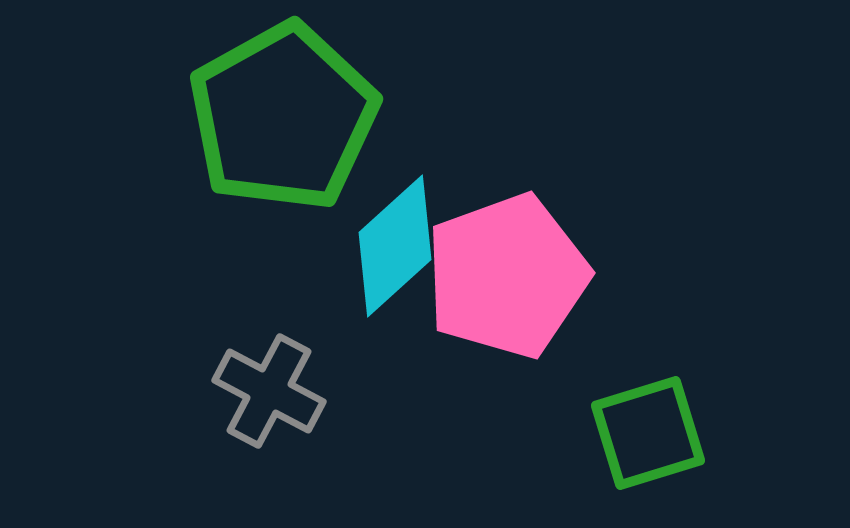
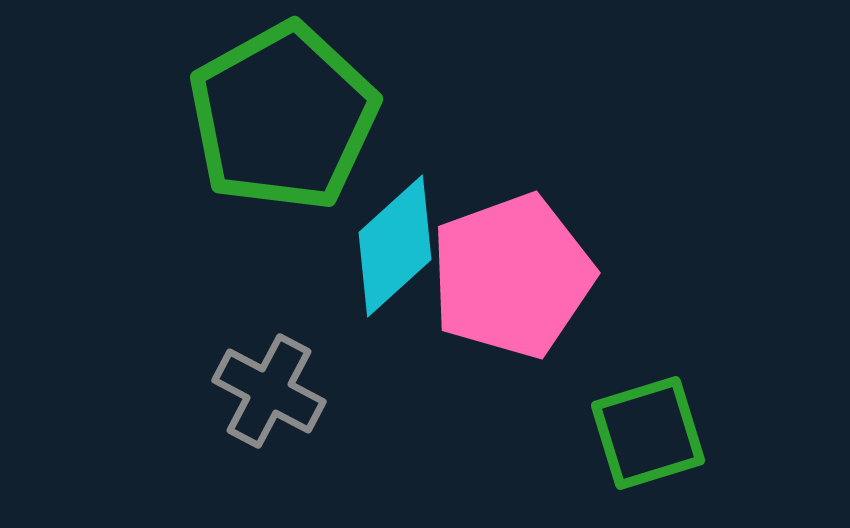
pink pentagon: moved 5 px right
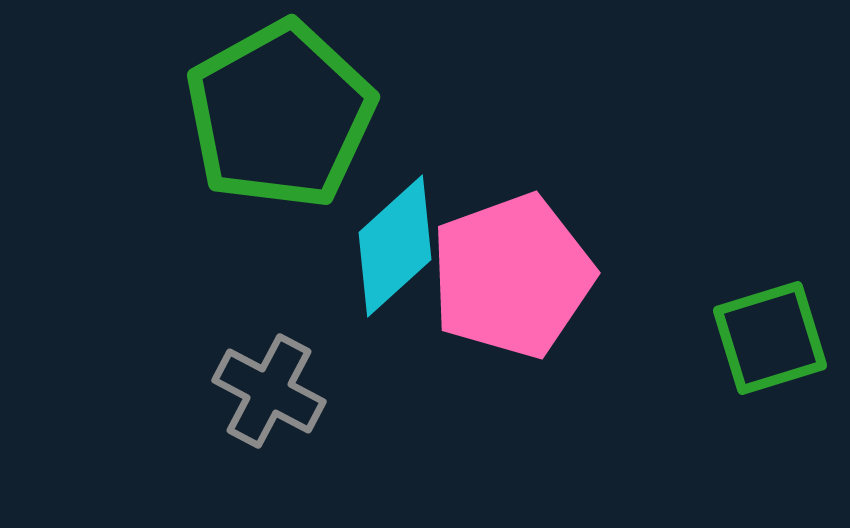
green pentagon: moved 3 px left, 2 px up
green square: moved 122 px right, 95 px up
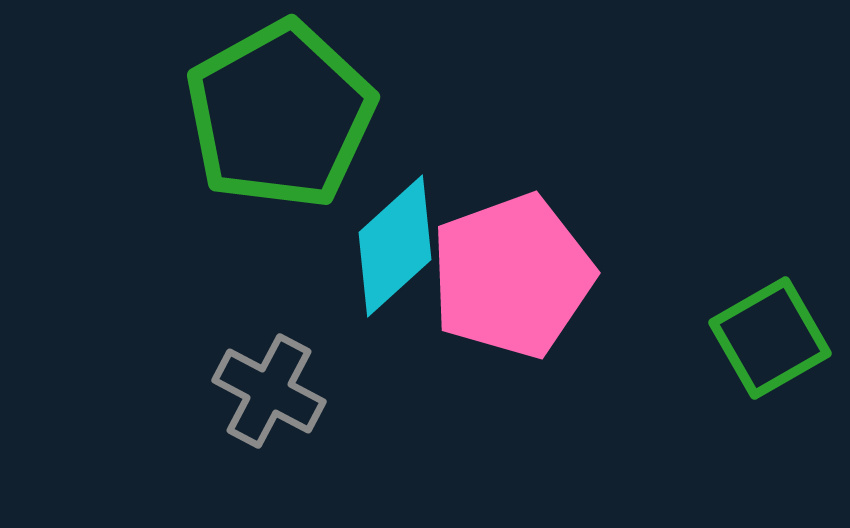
green square: rotated 13 degrees counterclockwise
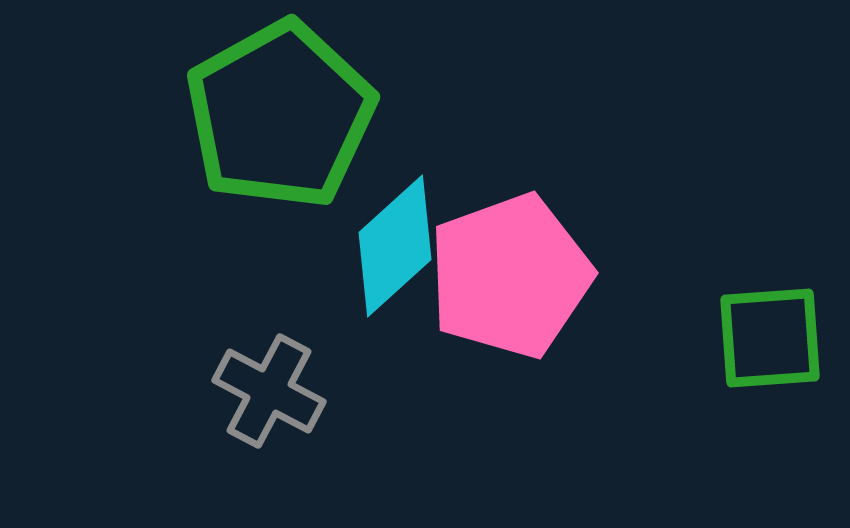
pink pentagon: moved 2 px left
green square: rotated 26 degrees clockwise
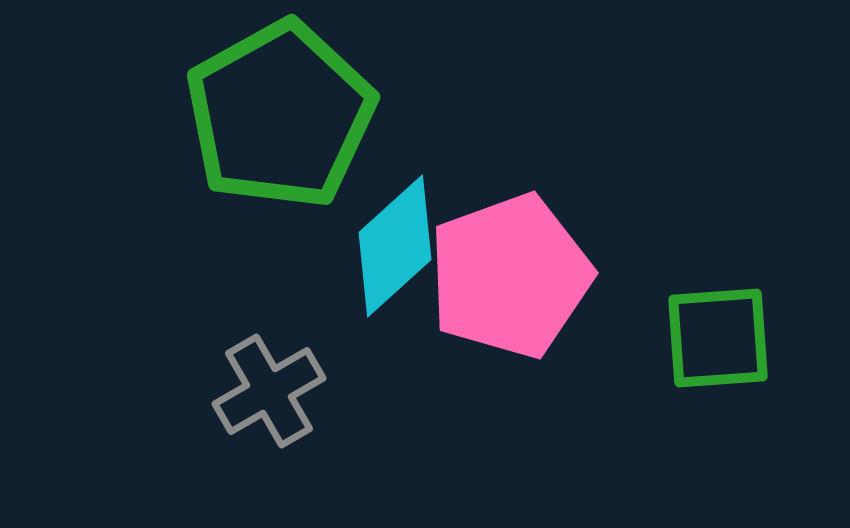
green square: moved 52 px left
gray cross: rotated 32 degrees clockwise
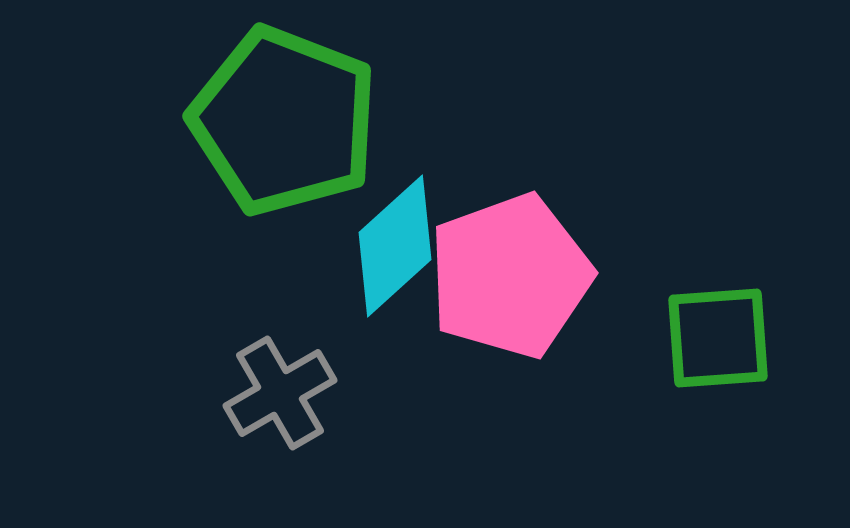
green pentagon: moved 4 px right, 6 px down; rotated 22 degrees counterclockwise
gray cross: moved 11 px right, 2 px down
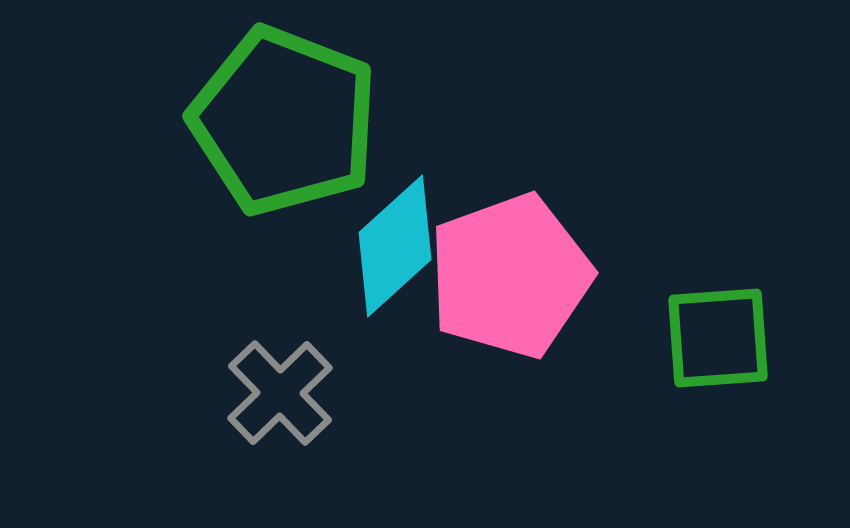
gray cross: rotated 14 degrees counterclockwise
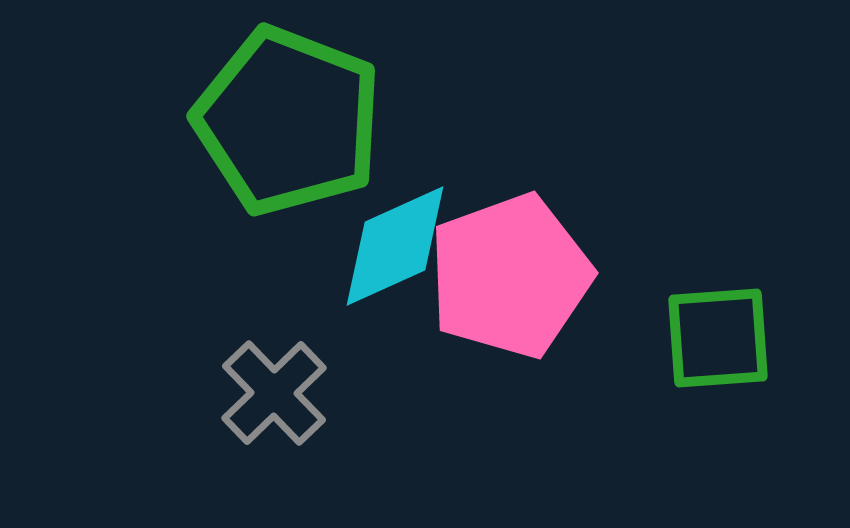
green pentagon: moved 4 px right
cyan diamond: rotated 18 degrees clockwise
gray cross: moved 6 px left
